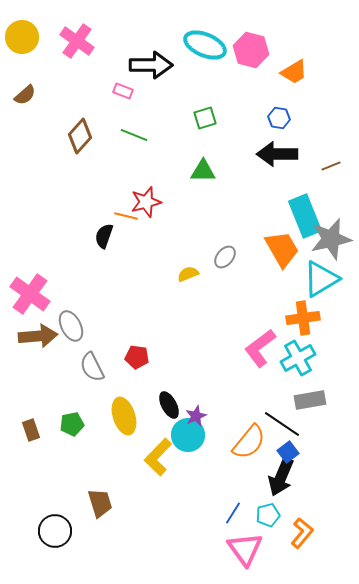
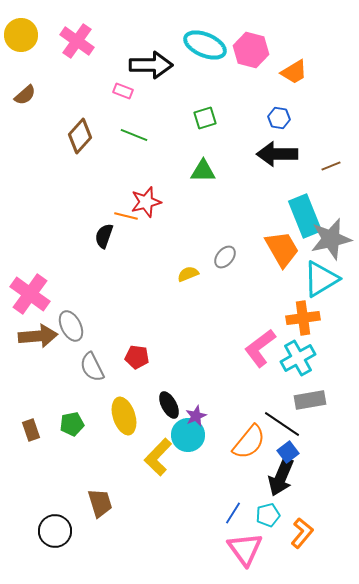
yellow circle at (22, 37): moved 1 px left, 2 px up
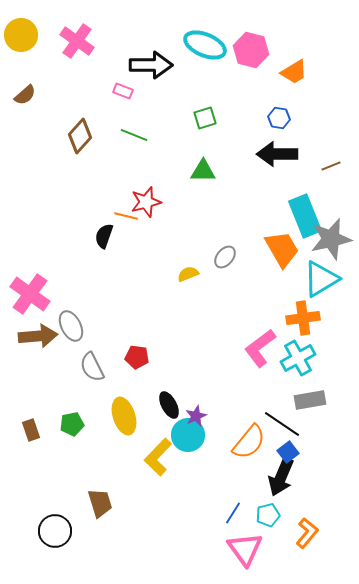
orange L-shape at (302, 533): moved 5 px right
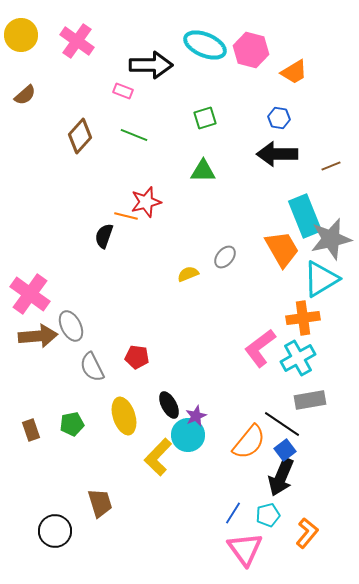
blue square at (288, 452): moved 3 px left, 2 px up
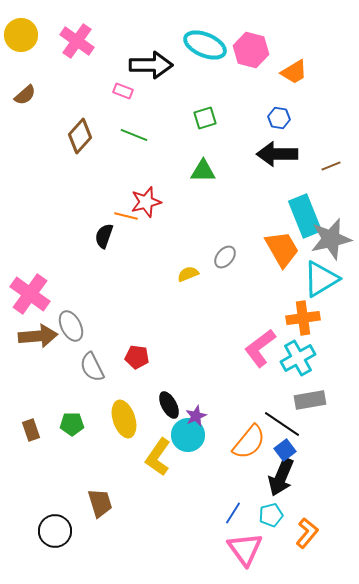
yellow ellipse at (124, 416): moved 3 px down
green pentagon at (72, 424): rotated 10 degrees clockwise
yellow L-shape at (158, 457): rotated 9 degrees counterclockwise
cyan pentagon at (268, 515): moved 3 px right
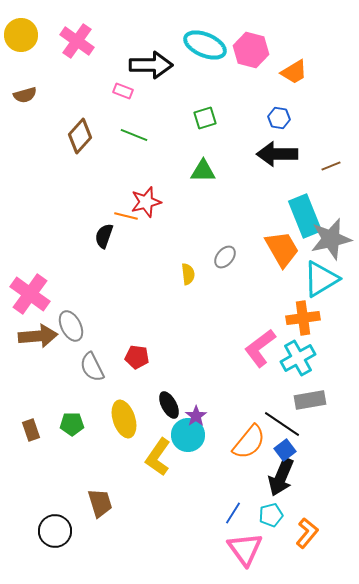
brown semicircle at (25, 95): rotated 25 degrees clockwise
yellow semicircle at (188, 274): rotated 105 degrees clockwise
purple star at (196, 416): rotated 10 degrees counterclockwise
